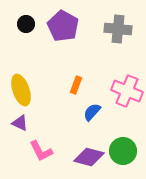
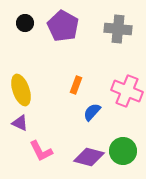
black circle: moved 1 px left, 1 px up
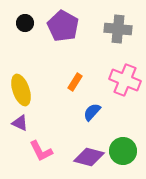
orange rectangle: moved 1 px left, 3 px up; rotated 12 degrees clockwise
pink cross: moved 2 px left, 11 px up
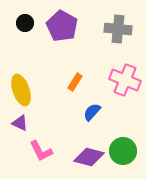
purple pentagon: moved 1 px left
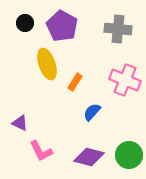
yellow ellipse: moved 26 px right, 26 px up
green circle: moved 6 px right, 4 px down
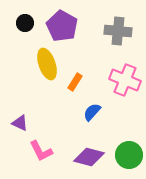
gray cross: moved 2 px down
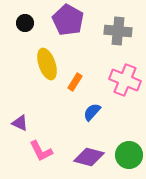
purple pentagon: moved 6 px right, 6 px up
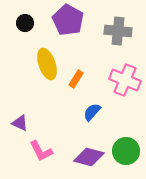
orange rectangle: moved 1 px right, 3 px up
green circle: moved 3 px left, 4 px up
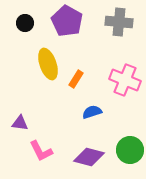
purple pentagon: moved 1 px left, 1 px down
gray cross: moved 1 px right, 9 px up
yellow ellipse: moved 1 px right
blue semicircle: rotated 30 degrees clockwise
purple triangle: rotated 18 degrees counterclockwise
green circle: moved 4 px right, 1 px up
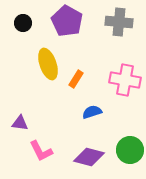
black circle: moved 2 px left
pink cross: rotated 12 degrees counterclockwise
